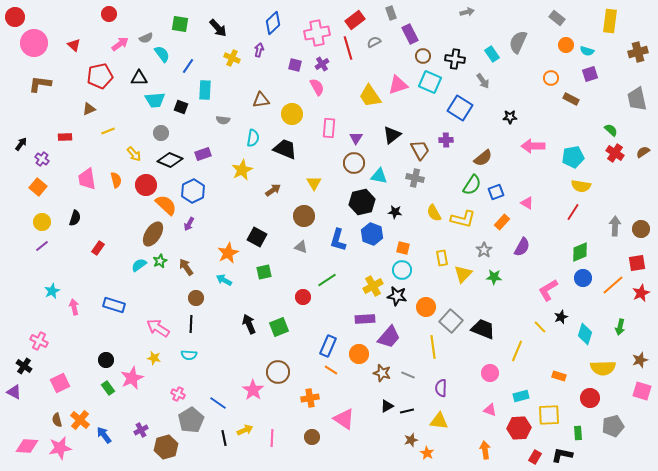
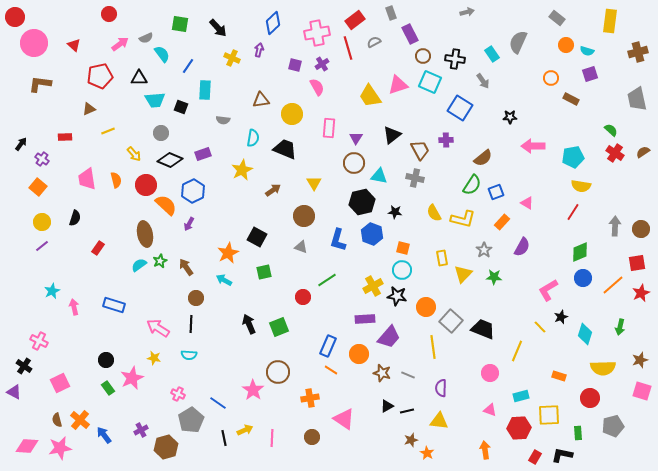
brown ellipse at (153, 234): moved 8 px left; rotated 45 degrees counterclockwise
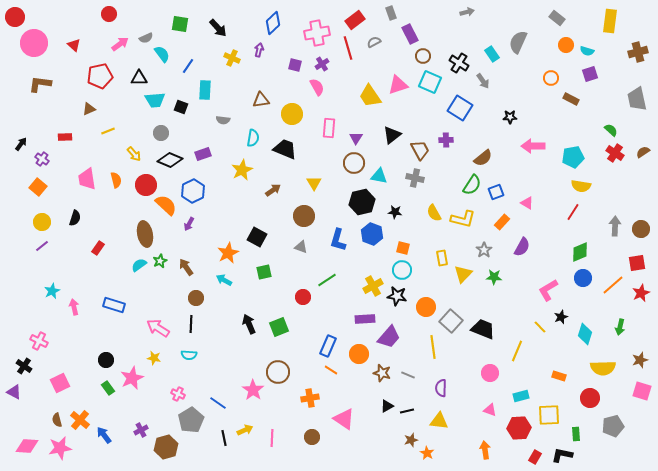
black cross at (455, 59): moved 4 px right, 4 px down; rotated 24 degrees clockwise
green rectangle at (578, 433): moved 2 px left, 1 px down
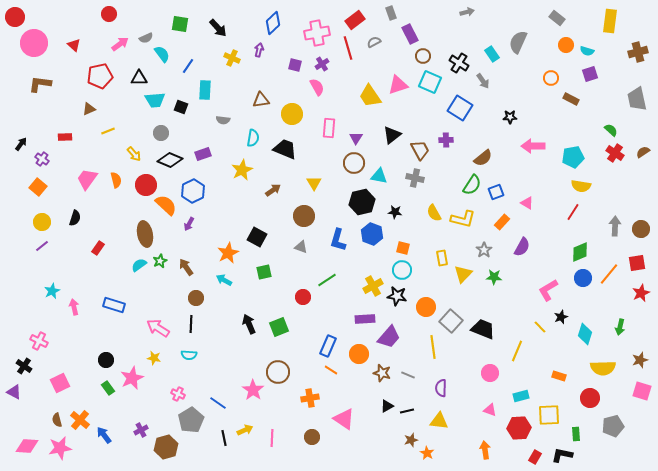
pink trapezoid at (87, 179): rotated 45 degrees clockwise
orange line at (613, 285): moved 4 px left, 11 px up; rotated 10 degrees counterclockwise
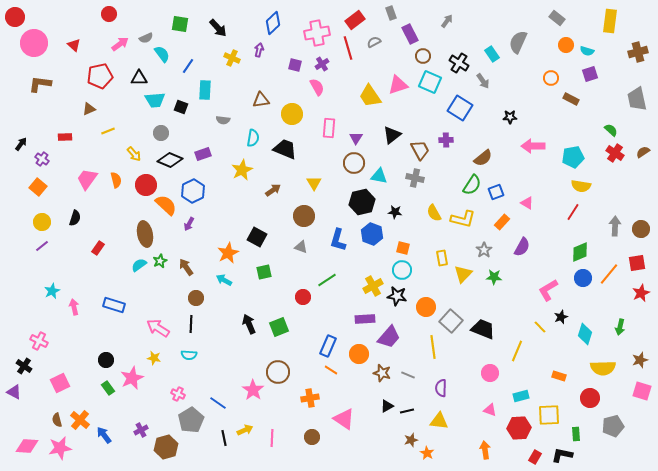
gray arrow at (467, 12): moved 20 px left, 9 px down; rotated 40 degrees counterclockwise
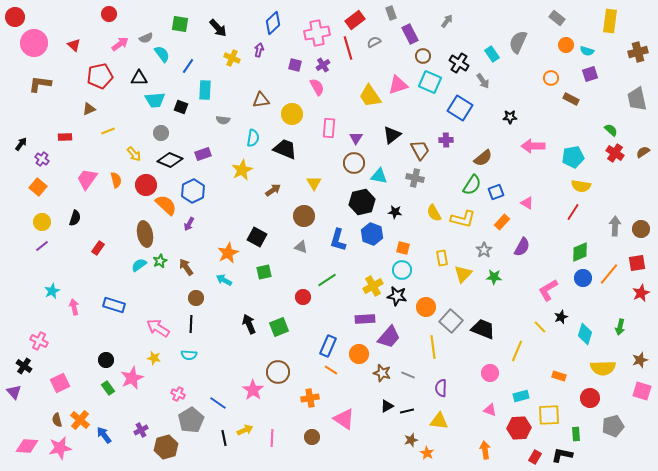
purple cross at (322, 64): moved 1 px right, 1 px down
purple triangle at (14, 392): rotated 21 degrees clockwise
